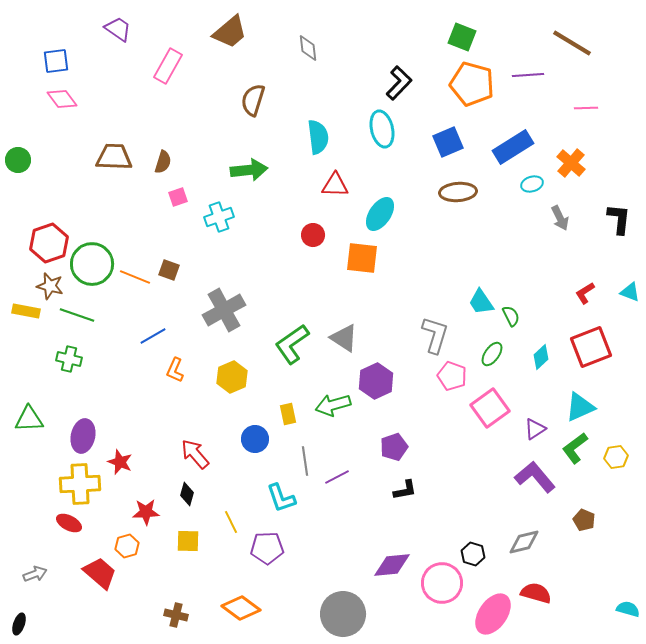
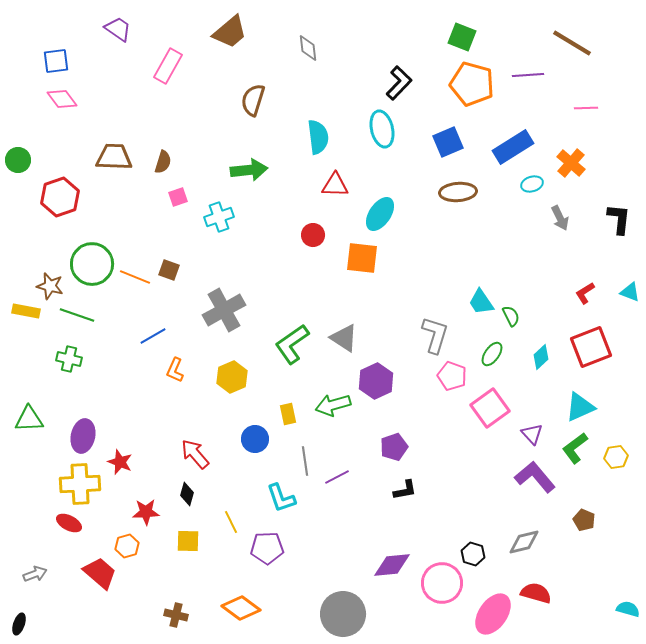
red hexagon at (49, 243): moved 11 px right, 46 px up
purple triangle at (535, 429): moved 3 px left, 5 px down; rotated 40 degrees counterclockwise
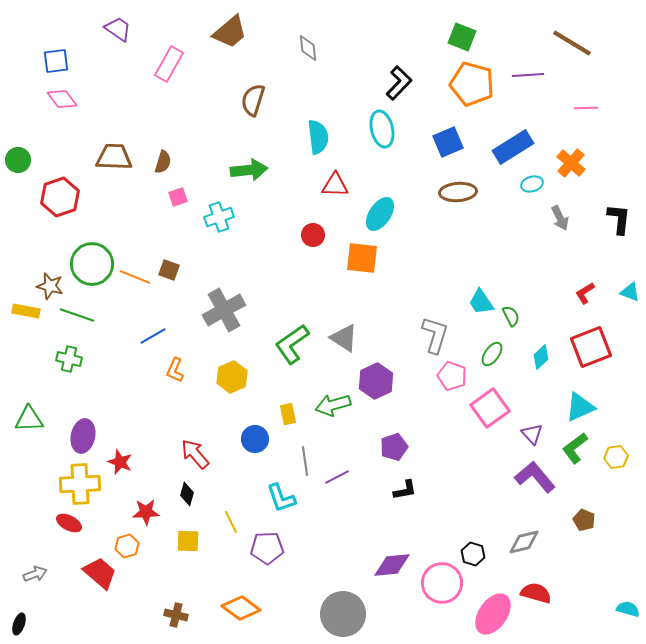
pink rectangle at (168, 66): moved 1 px right, 2 px up
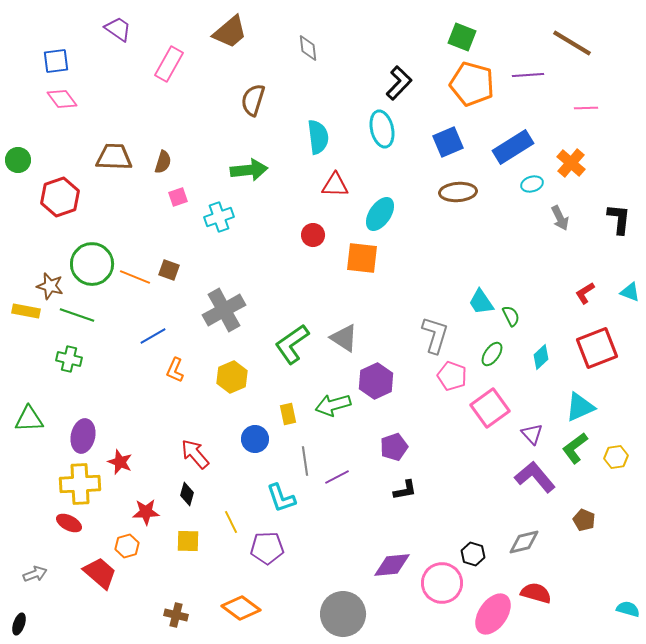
red square at (591, 347): moved 6 px right, 1 px down
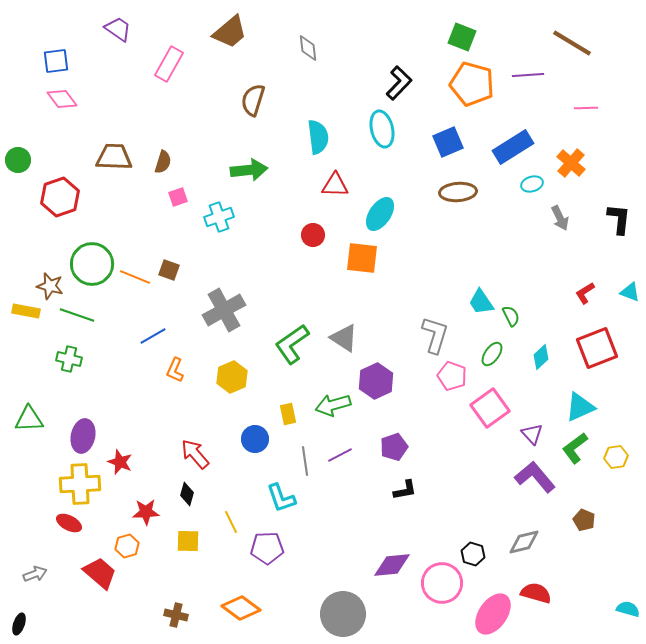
purple line at (337, 477): moved 3 px right, 22 px up
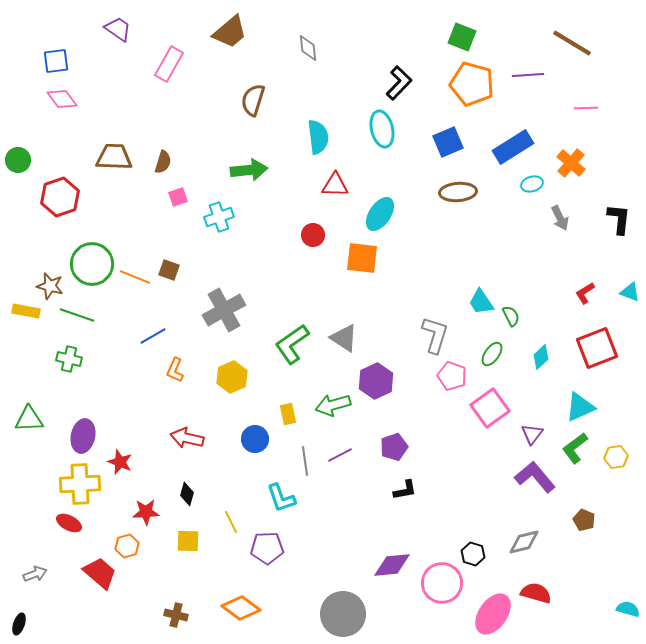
purple triangle at (532, 434): rotated 20 degrees clockwise
red arrow at (195, 454): moved 8 px left, 16 px up; rotated 36 degrees counterclockwise
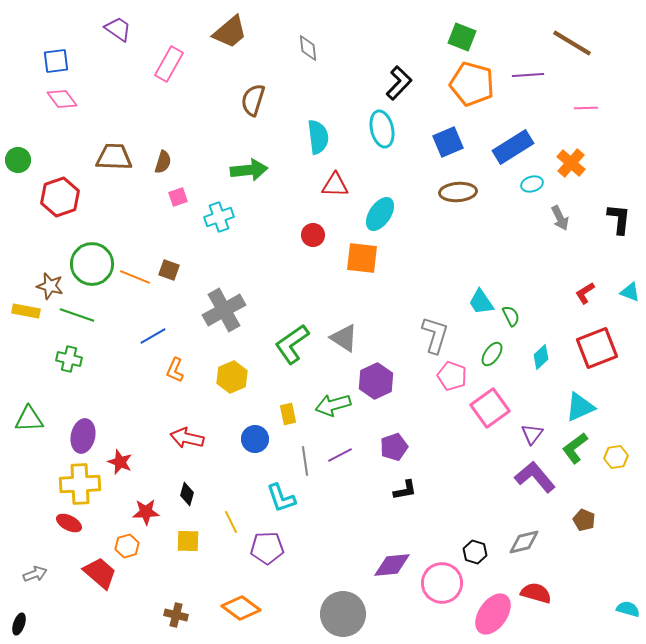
black hexagon at (473, 554): moved 2 px right, 2 px up
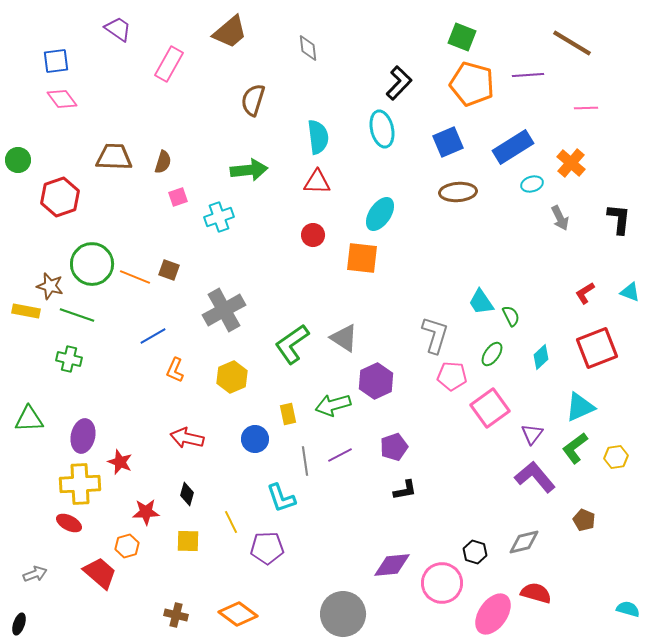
red triangle at (335, 185): moved 18 px left, 3 px up
pink pentagon at (452, 376): rotated 16 degrees counterclockwise
orange diamond at (241, 608): moved 3 px left, 6 px down
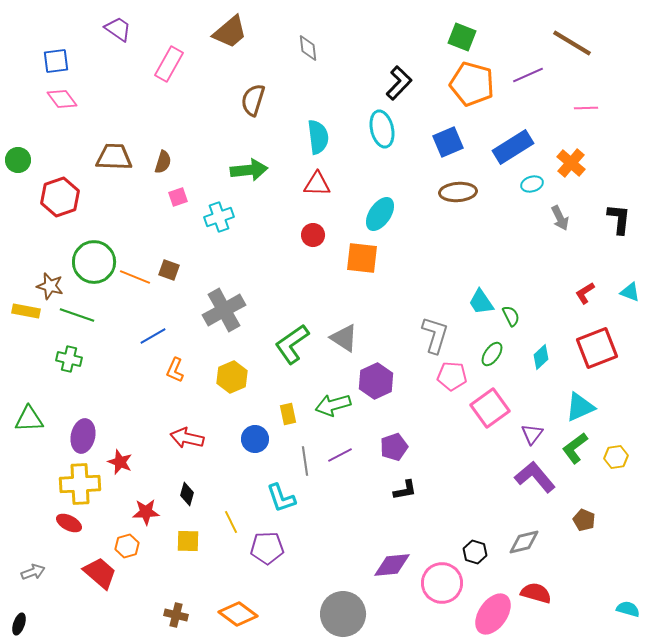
purple line at (528, 75): rotated 20 degrees counterclockwise
red triangle at (317, 182): moved 2 px down
green circle at (92, 264): moved 2 px right, 2 px up
gray arrow at (35, 574): moved 2 px left, 2 px up
